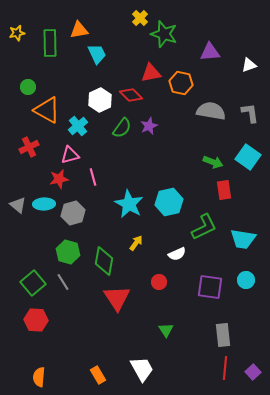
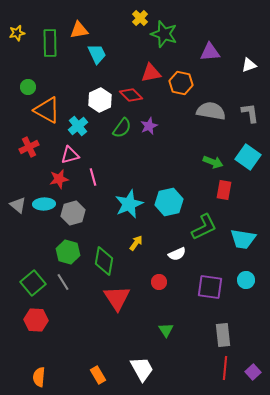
red rectangle at (224, 190): rotated 18 degrees clockwise
cyan star at (129, 204): rotated 20 degrees clockwise
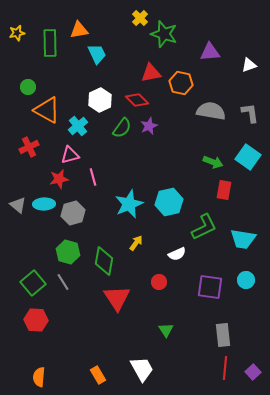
red diamond at (131, 95): moved 6 px right, 5 px down
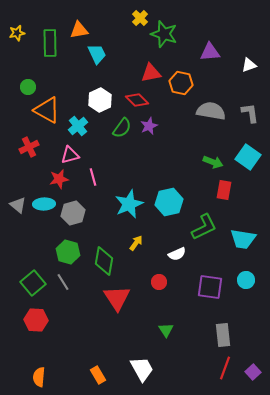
red line at (225, 368): rotated 15 degrees clockwise
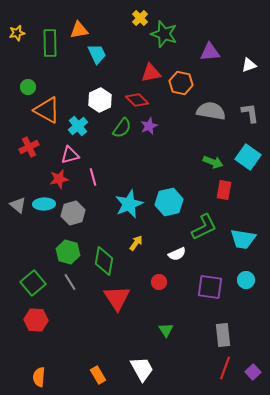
gray line at (63, 282): moved 7 px right
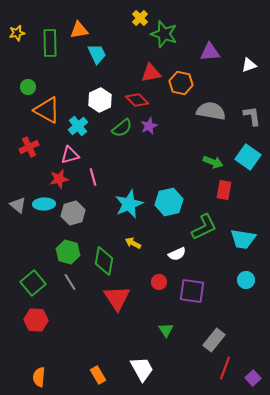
gray L-shape at (250, 113): moved 2 px right, 3 px down
green semicircle at (122, 128): rotated 15 degrees clockwise
yellow arrow at (136, 243): moved 3 px left; rotated 98 degrees counterclockwise
purple square at (210, 287): moved 18 px left, 4 px down
gray rectangle at (223, 335): moved 9 px left, 5 px down; rotated 45 degrees clockwise
purple square at (253, 372): moved 6 px down
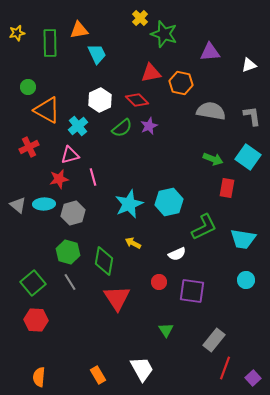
green arrow at (213, 162): moved 3 px up
red rectangle at (224, 190): moved 3 px right, 2 px up
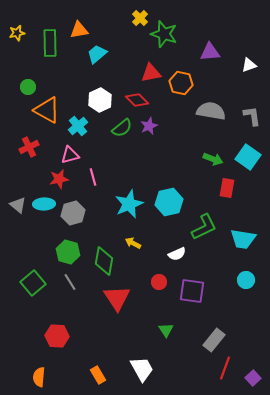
cyan trapezoid at (97, 54): rotated 105 degrees counterclockwise
red hexagon at (36, 320): moved 21 px right, 16 px down
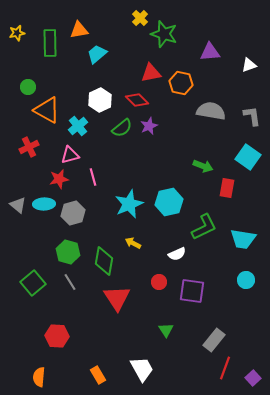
green arrow at (213, 159): moved 10 px left, 7 px down
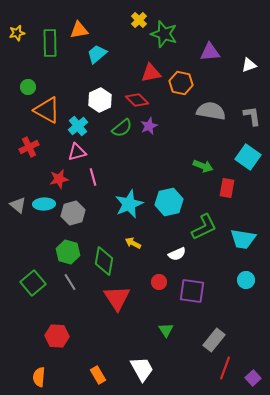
yellow cross at (140, 18): moved 1 px left, 2 px down
pink triangle at (70, 155): moved 7 px right, 3 px up
